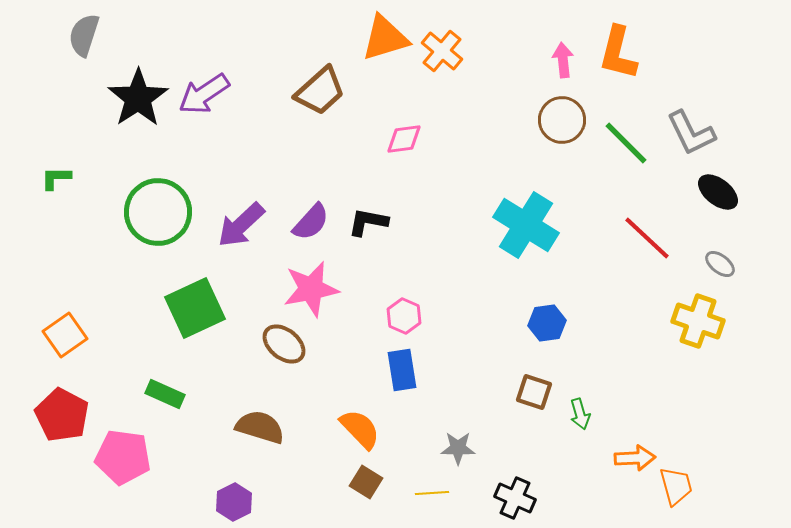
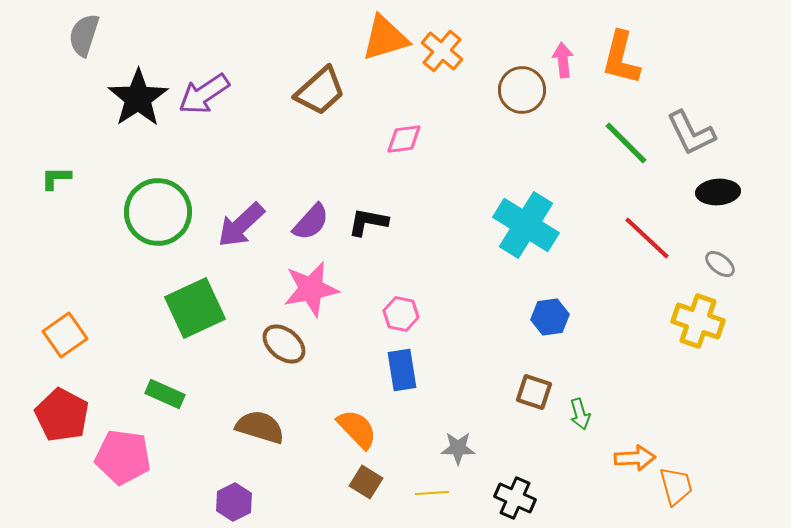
orange L-shape at (618, 53): moved 3 px right, 5 px down
brown circle at (562, 120): moved 40 px left, 30 px up
black ellipse at (718, 192): rotated 42 degrees counterclockwise
pink hexagon at (404, 316): moved 3 px left, 2 px up; rotated 12 degrees counterclockwise
blue hexagon at (547, 323): moved 3 px right, 6 px up
orange semicircle at (360, 429): moved 3 px left
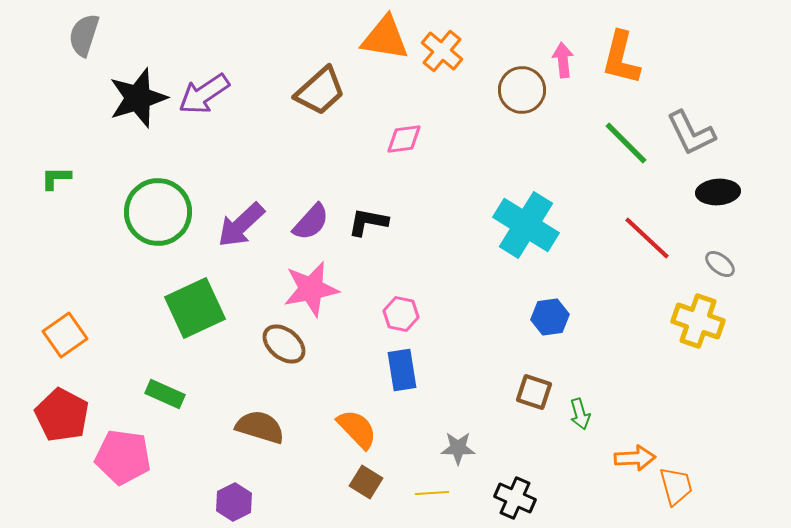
orange triangle at (385, 38): rotated 26 degrees clockwise
black star at (138, 98): rotated 16 degrees clockwise
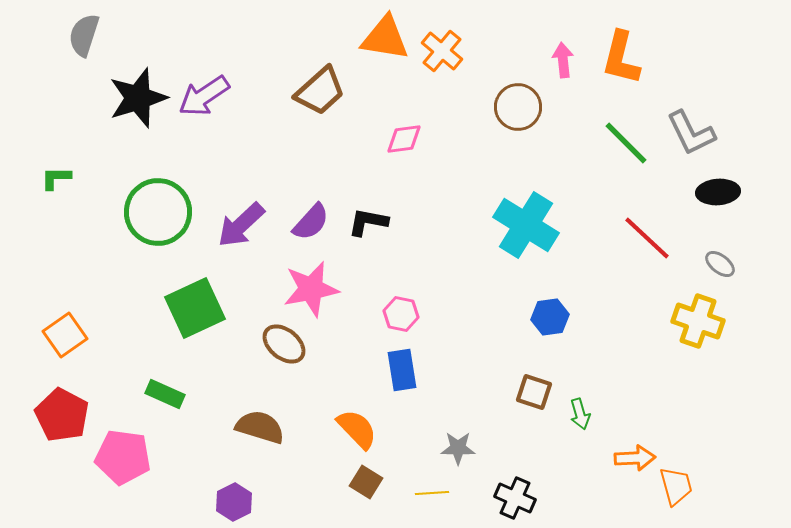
brown circle at (522, 90): moved 4 px left, 17 px down
purple arrow at (204, 94): moved 2 px down
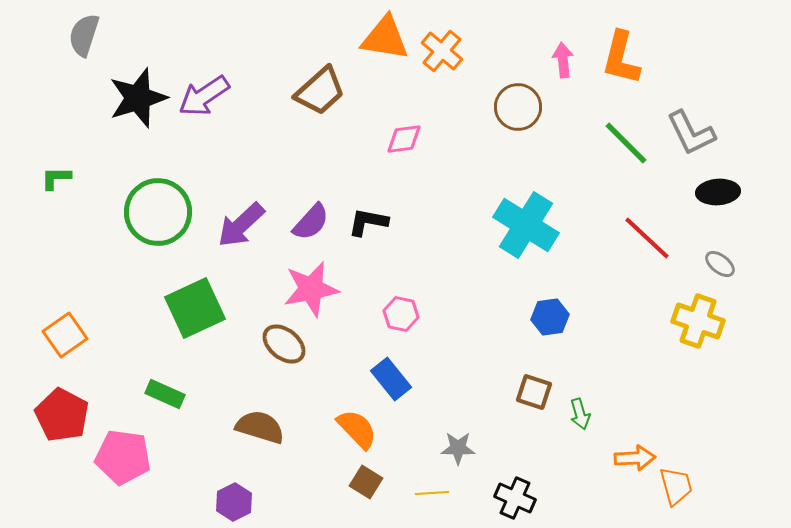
blue rectangle at (402, 370): moved 11 px left, 9 px down; rotated 30 degrees counterclockwise
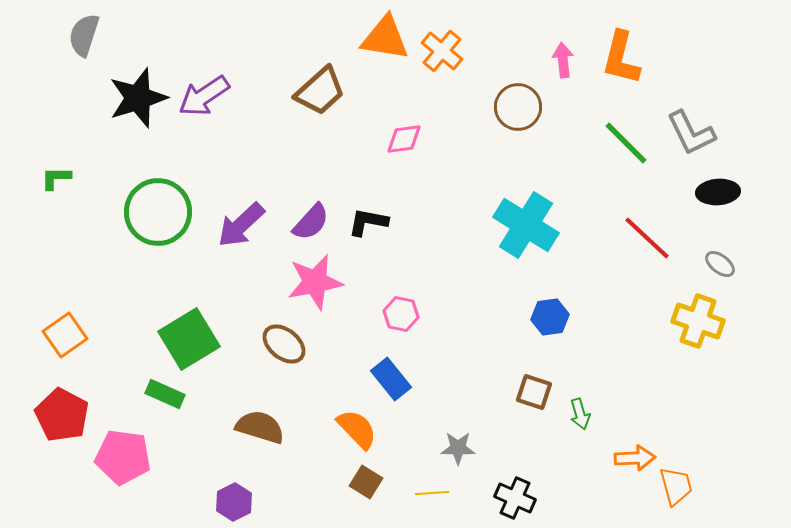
pink star at (311, 289): moved 4 px right, 7 px up
green square at (195, 308): moved 6 px left, 31 px down; rotated 6 degrees counterclockwise
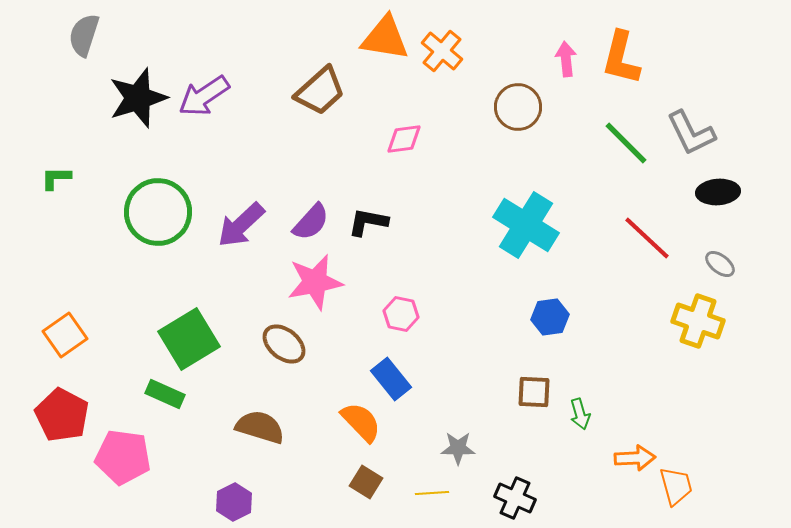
pink arrow at (563, 60): moved 3 px right, 1 px up
brown square at (534, 392): rotated 15 degrees counterclockwise
orange semicircle at (357, 429): moved 4 px right, 7 px up
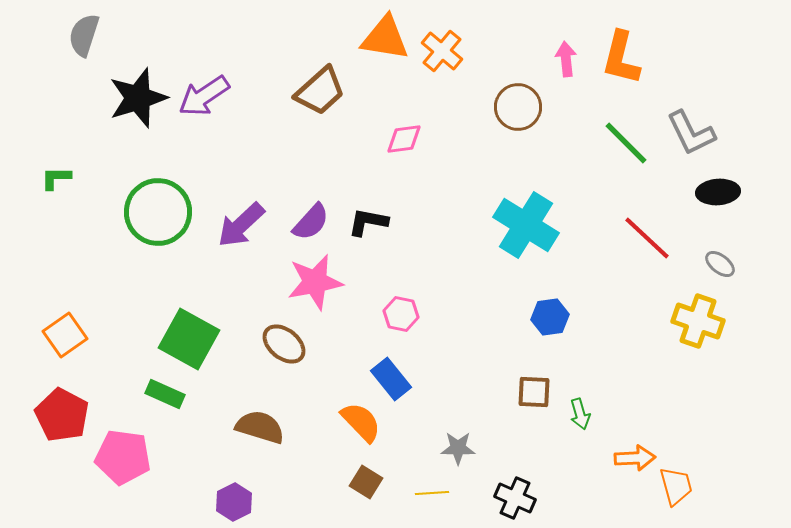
green square at (189, 339): rotated 30 degrees counterclockwise
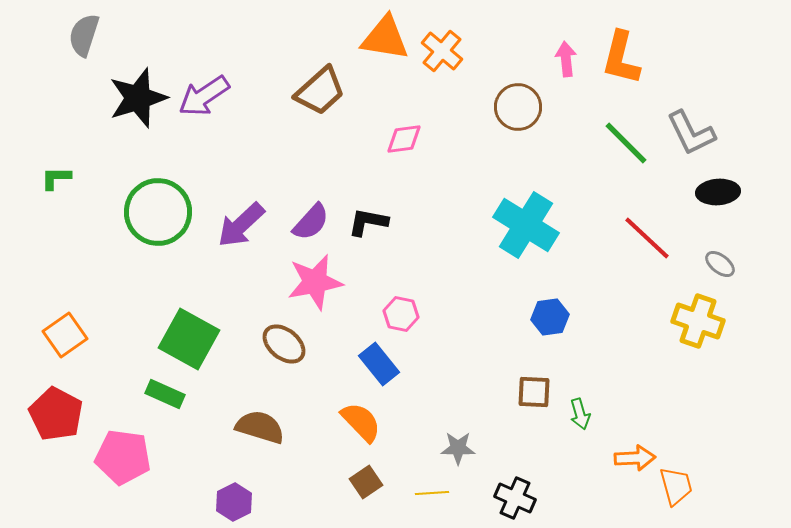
blue rectangle at (391, 379): moved 12 px left, 15 px up
red pentagon at (62, 415): moved 6 px left, 1 px up
brown square at (366, 482): rotated 24 degrees clockwise
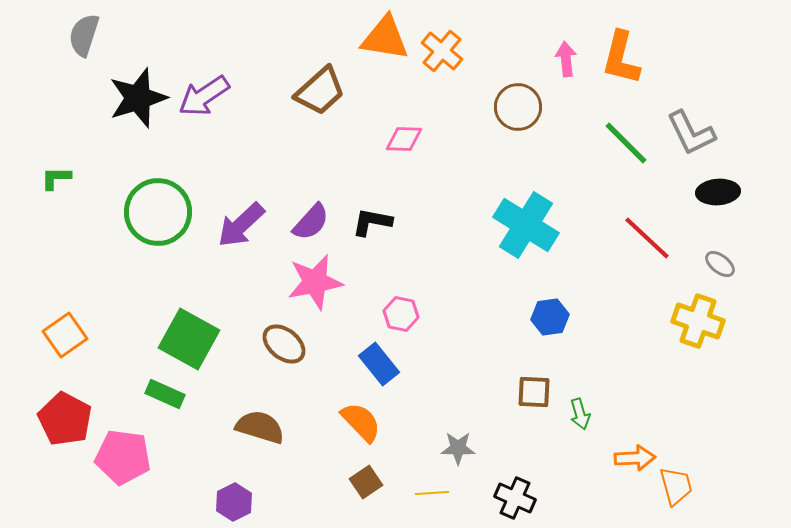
pink diamond at (404, 139): rotated 9 degrees clockwise
black L-shape at (368, 222): moved 4 px right
red pentagon at (56, 414): moved 9 px right, 5 px down
